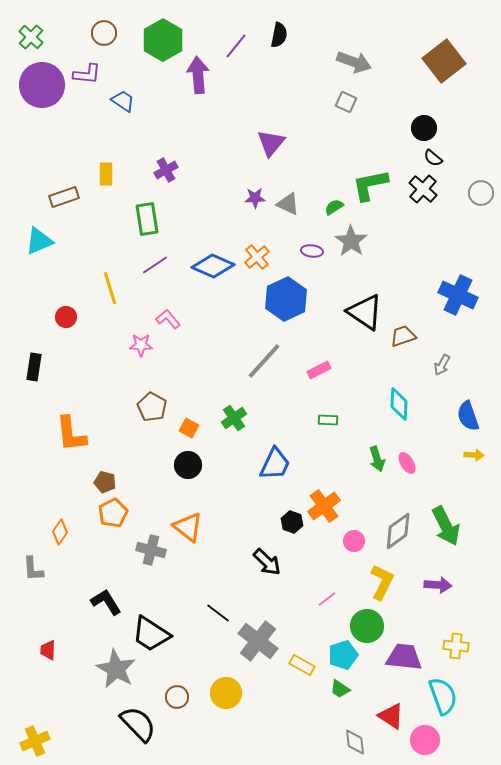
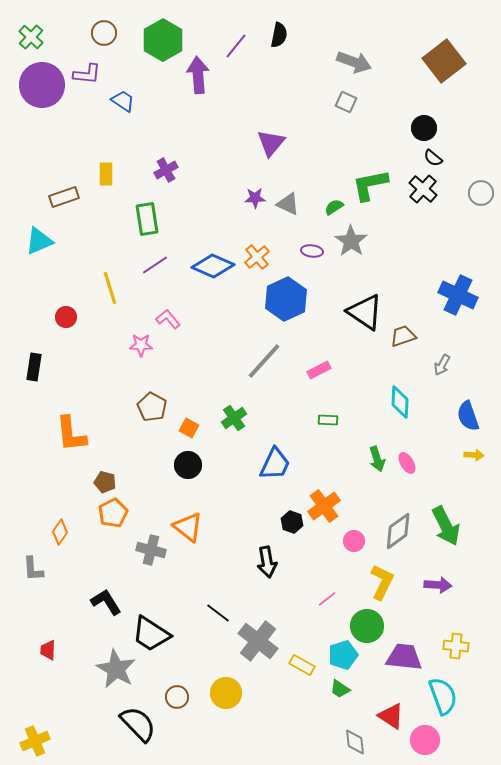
cyan diamond at (399, 404): moved 1 px right, 2 px up
black arrow at (267, 562): rotated 36 degrees clockwise
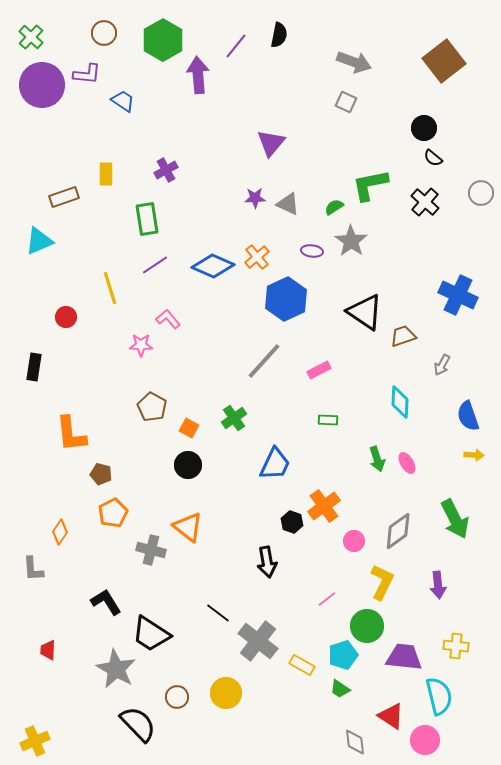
black cross at (423, 189): moved 2 px right, 13 px down
brown pentagon at (105, 482): moved 4 px left, 8 px up
green arrow at (446, 526): moved 9 px right, 7 px up
purple arrow at (438, 585): rotated 80 degrees clockwise
cyan semicircle at (443, 696): moved 4 px left; rotated 6 degrees clockwise
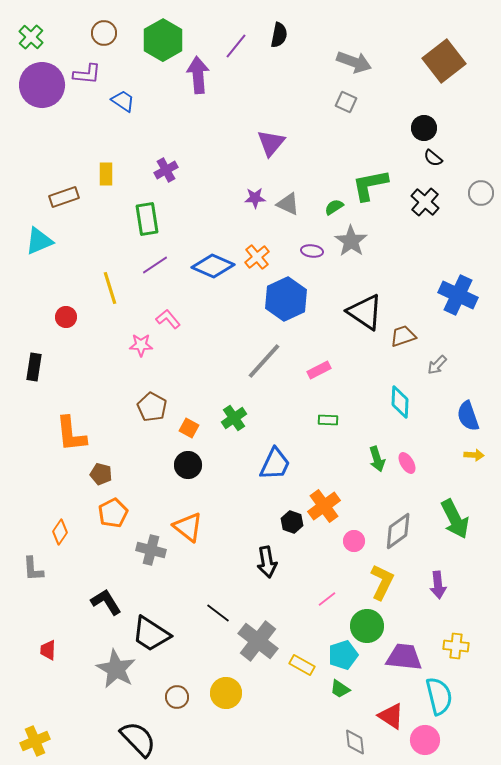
gray arrow at (442, 365): moved 5 px left; rotated 15 degrees clockwise
black semicircle at (138, 724): moved 15 px down
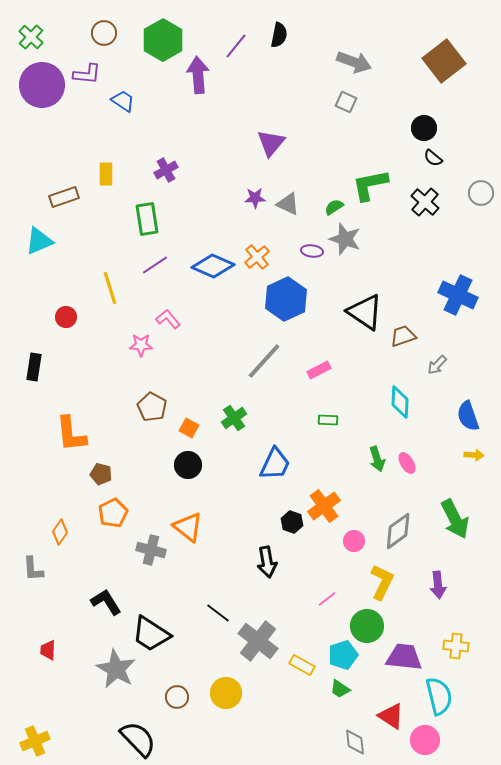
gray star at (351, 241): moved 6 px left, 2 px up; rotated 16 degrees counterclockwise
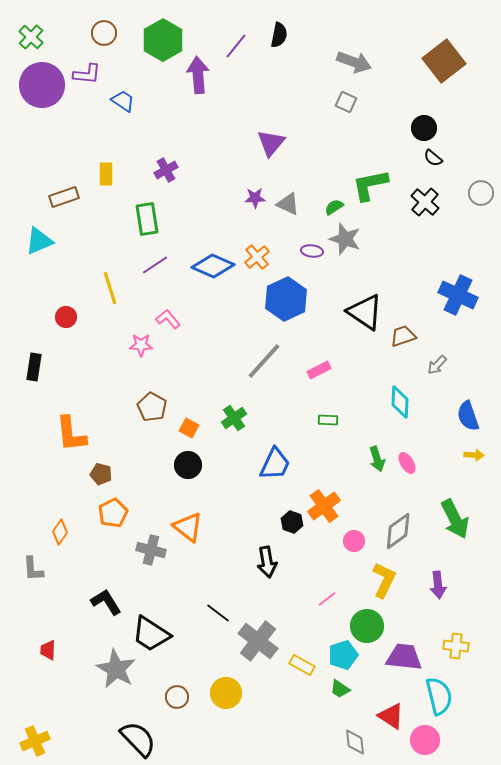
yellow L-shape at (382, 582): moved 2 px right, 2 px up
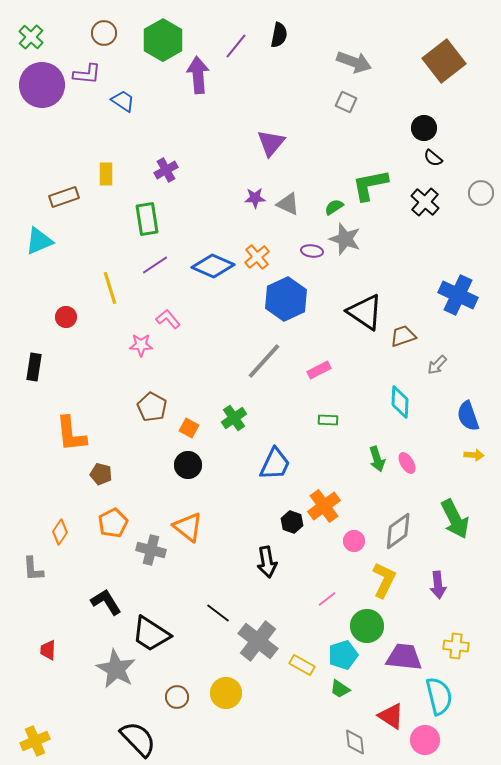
orange pentagon at (113, 513): moved 10 px down
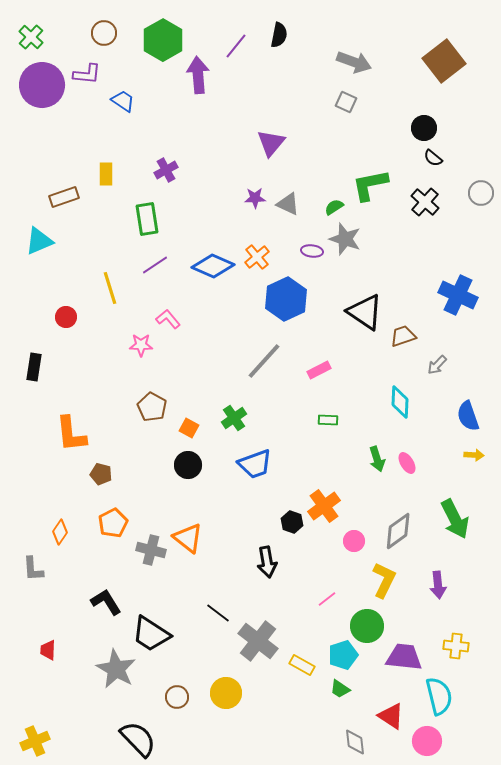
blue trapezoid at (275, 464): moved 20 px left; rotated 45 degrees clockwise
orange triangle at (188, 527): moved 11 px down
pink circle at (425, 740): moved 2 px right, 1 px down
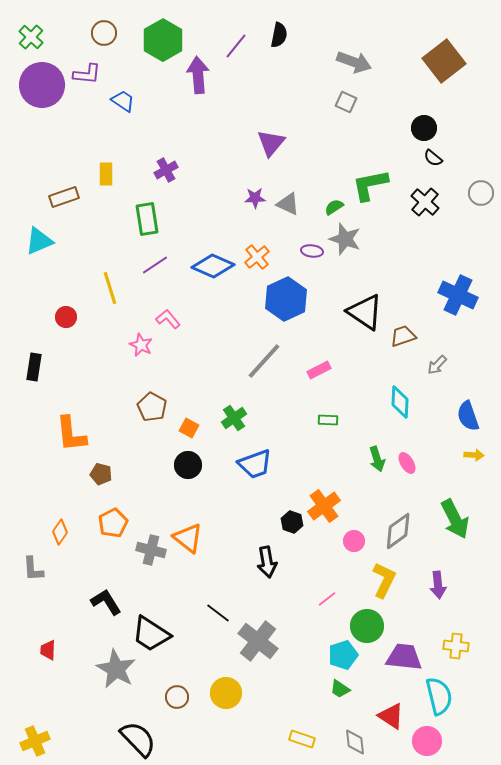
pink star at (141, 345): rotated 25 degrees clockwise
yellow rectangle at (302, 665): moved 74 px down; rotated 10 degrees counterclockwise
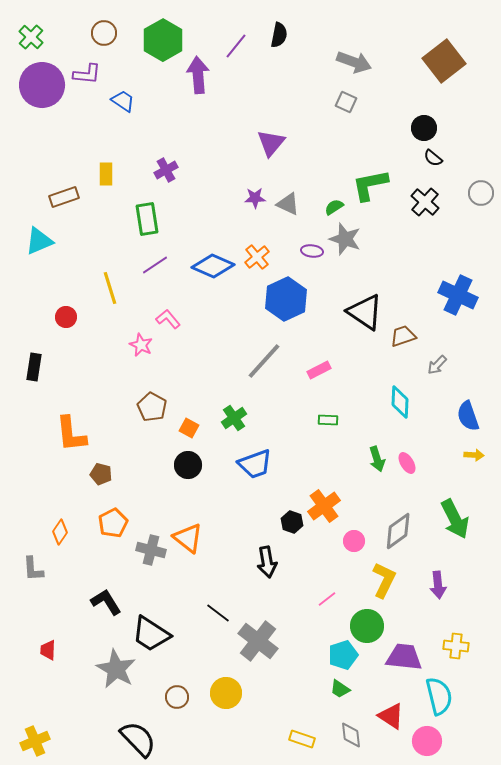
gray diamond at (355, 742): moved 4 px left, 7 px up
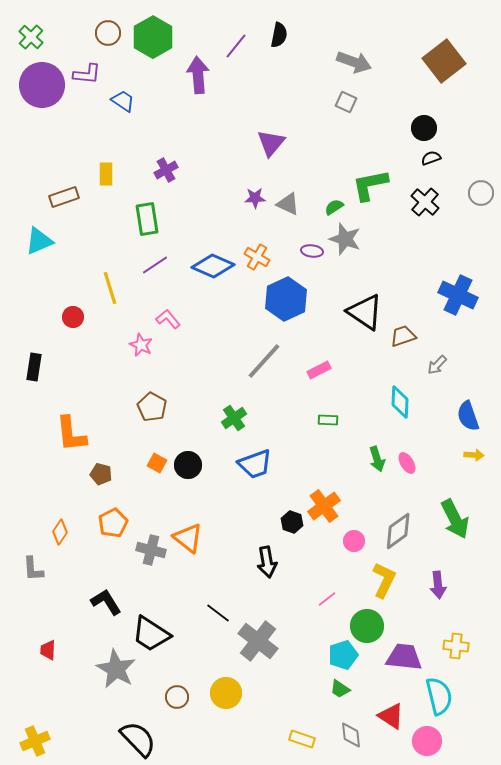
brown circle at (104, 33): moved 4 px right
green hexagon at (163, 40): moved 10 px left, 3 px up
black semicircle at (433, 158): moved 2 px left; rotated 120 degrees clockwise
orange cross at (257, 257): rotated 20 degrees counterclockwise
red circle at (66, 317): moved 7 px right
orange square at (189, 428): moved 32 px left, 35 px down
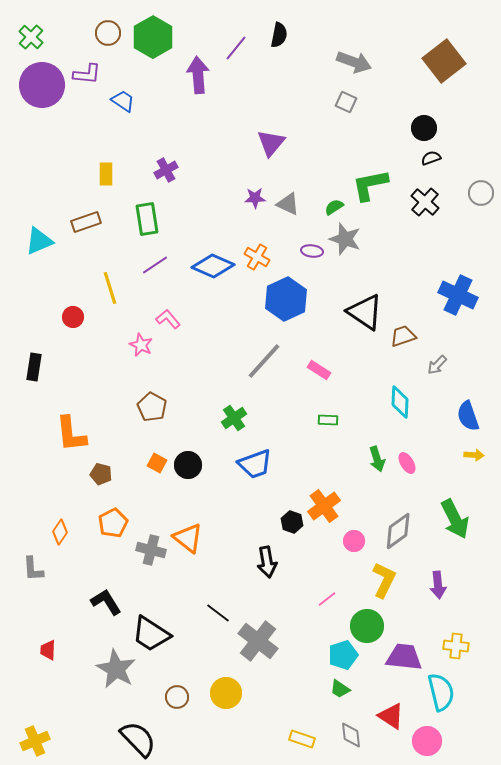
purple line at (236, 46): moved 2 px down
brown rectangle at (64, 197): moved 22 px right, 25 px down
pink rectangle at (319, 370): rotated 60 degrees clockwise
cyan semicircle at (439, 696): moved 2 px right, 4 px up
